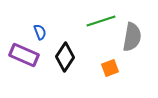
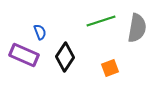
gray semicircle: moved 5 px right, 9 px up
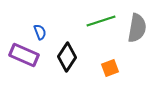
black diamond: moved 2 px right
